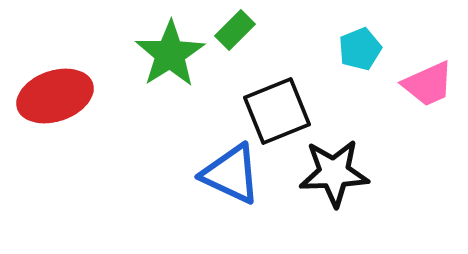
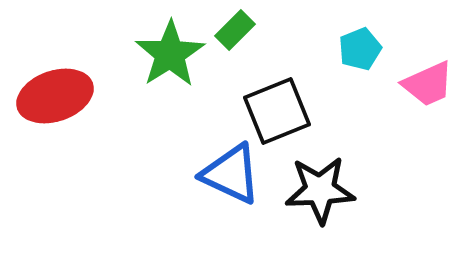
black star: moved 14 px left, 17 px down
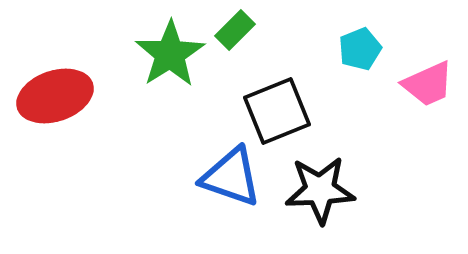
blue triangle: moved 3 px down; rotated 6 degrees counterclockwise
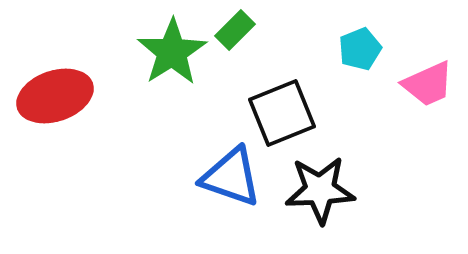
green star: moved 2 px right, 2 px up
black square: moved 5 px right, 2 px down
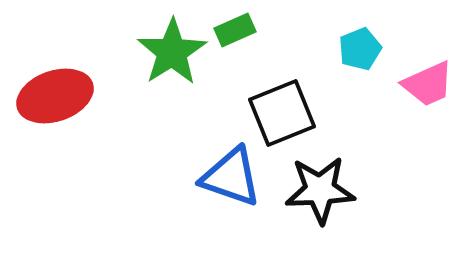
green rectangle: rotated 21 degrees clockwise
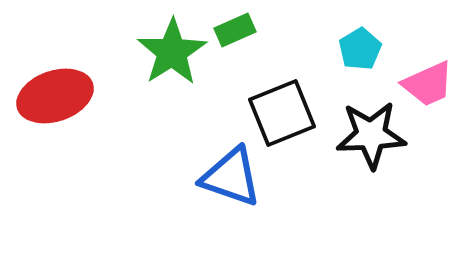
cyan pentagon: rotated 9 degrees counterclockwise
black star: moved 51 px right, 55 px up
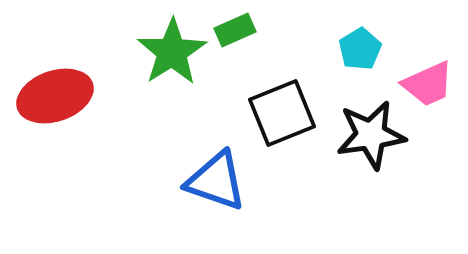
black star: rotated 6 degrees counterclockwise
blue triangle: moved 15 px left, 4 px down
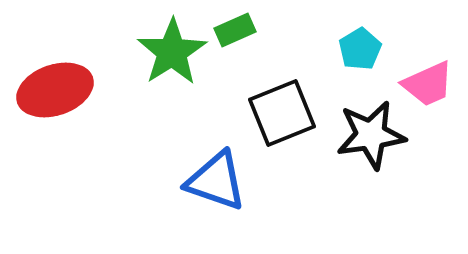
red ellipse: moved 6 px up
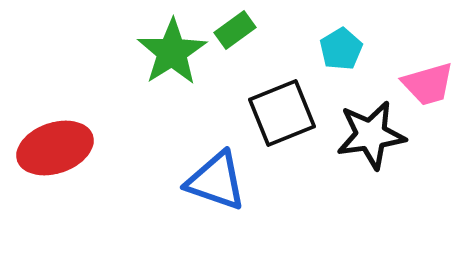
green rectangle: rotated 12 degrees counterclockwise
cyan pentagon: moved 19 px left
pink trapezoid: rotated 8 degrees clockwise
red ellipse: moved 58 px down
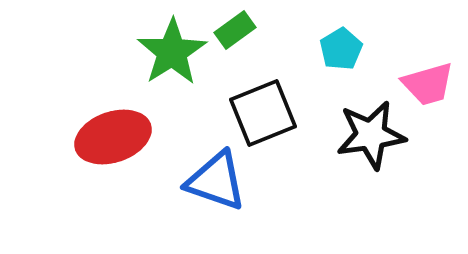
black square: moved 19 px left
red ellipse: moved 58 px right, 11 px up
